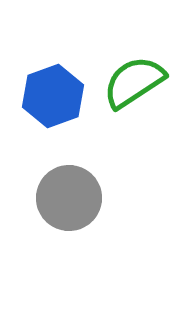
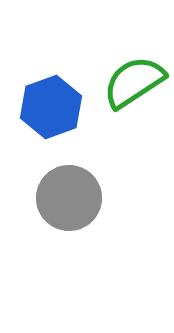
blue hexagon: moved 2 px left, 11 px down
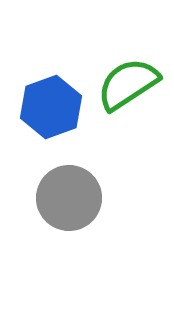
green semicircle: moved 6 px left, 2 px down
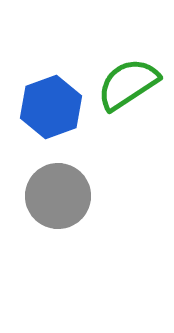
gray circle: moved 11 px left, 2 px up
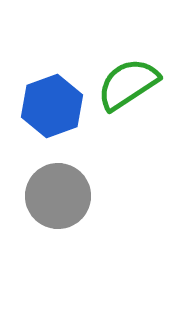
blue hexagon: moved 1 px right, 1 px up
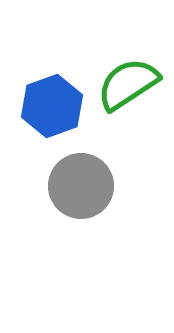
gray circle: moved 23 px right, 10 px up
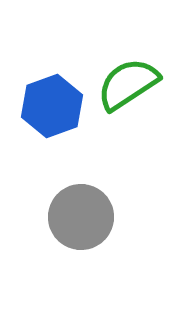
gray circle: moved 31 px down
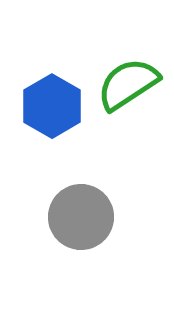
blue hexagon: rotated 10 degrees counterclockwise
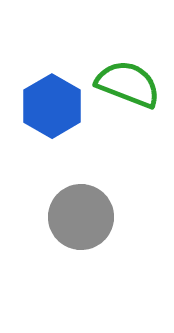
green semicircle: rotated 54 degrees clockwise
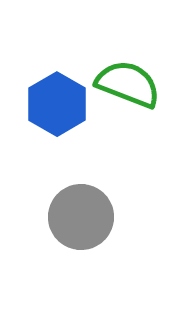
blue hexagon: moved 5 px right, 2 px up
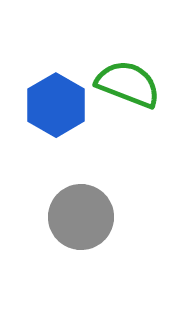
blue hexagon: moved 1 px left, 1 px down
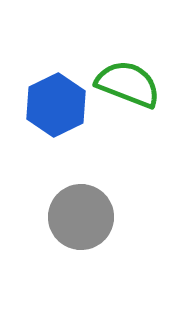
blue hexagon: rotated 4 degrees clockwise
